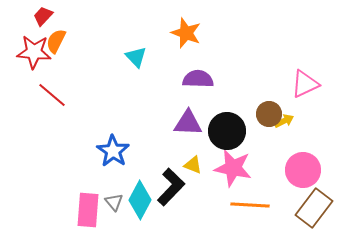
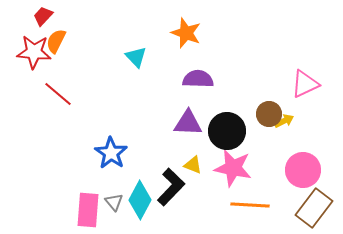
red line: moved 6 px right, 1 px up
blue star: moved 2 px left, 2 px down
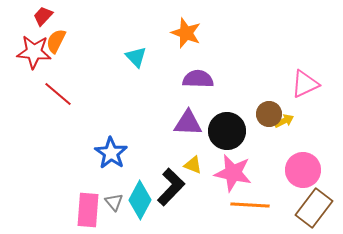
pink star: moved 5 px down
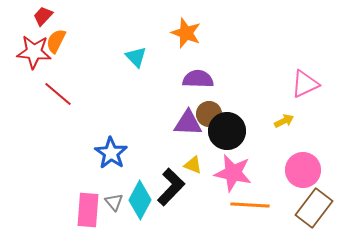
brown circle: moved 60 px left
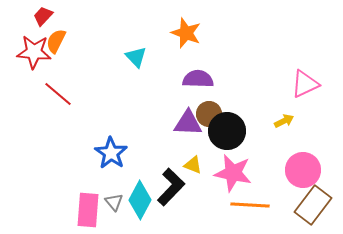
brown rectangle: moved 1 px left, 3 px up
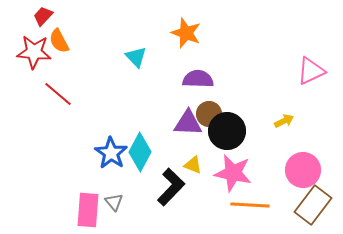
orange semicircle: moved 3 px right; rotated 55 degrees counterclockwise
pink triangle: moved 6 px right, 13 px up
cyan diamond: moved 48 px up
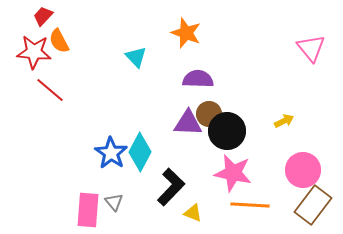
pink triangle: moved 23 px up; rotated 44 degrees counterclockwise
red line: moved 8 px left, 4 px up
yellow triangle: moved 48 px down
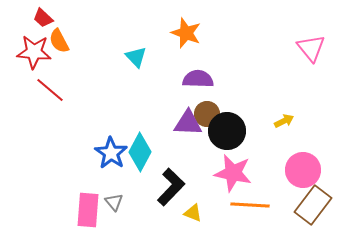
red trapezoid: moved 2 px down; rotated 90 degrees counterclockwise
brown circle: moved 2 px left
